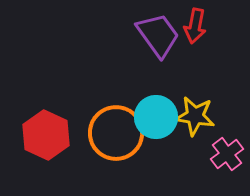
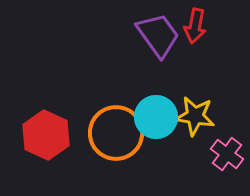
pink cross: rotated 16 degrees counterclockwise
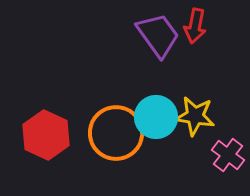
pink cross: moved 1 px right, 1 px down
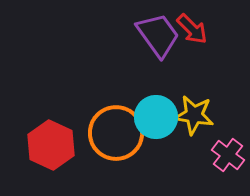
red arrow: moved 3 px left, 3 px down; rotated 56 degrees counterclockwise
yellow star: moved 1 px left, 1 px up
red hexagon: moved 5 px right, 10 px down
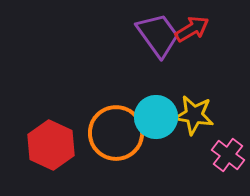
red arrow: rotated 76 degrees counterclockwise
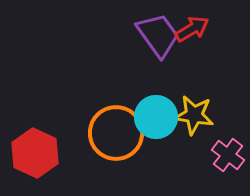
red hexagon: moved 16 px left, 8 px down
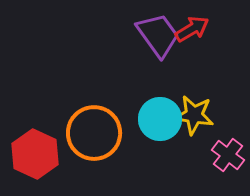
cyan circle: moved 4 px right, 2 px down
orange circle: moved 22 px left
red hexagon: moved 1 px down
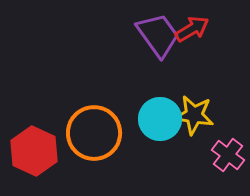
red hexagon: moved 1 px left, 3 px up
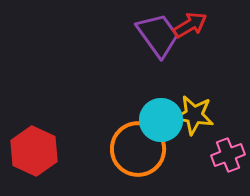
red arrow: moved 2 px left, 4 px up
cyan circle: moved 1 px right, 1 px down
orange circle: moved 44 px right, 16 px down
pink cross: rotated 32 degrees clockwise
